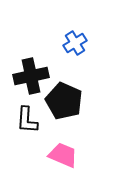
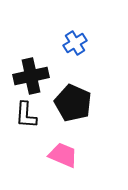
black pentagon: moved 9 px right, 2 px down
black L-shape: moved 1 px left, 5 px up
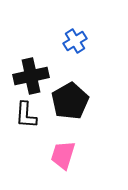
blue cross: moved 2 px up
black pentagon: moved 3 px left, 2 px up; rotated 18 degrees clockwise
pink trapezoid: rotated 96 degrees counterclockwise
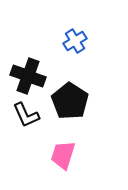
black cross: moved 3 px left; rotated 32 degrees clockwise
black pentagon: rotated 9 degrees counterclockwise
black L-shape: rotated 28 degrees counterclockwise
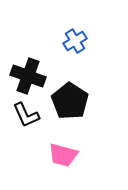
pink trapezoid: rotated 92 degrees counterclockwise
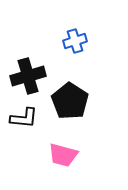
blue cross: rotated 15 degrees clockwise
black cross: rotated 36 degrees counterclockwise
black L-shape: moved 2 px left, 3 px down; rotated 60 degrees counterclockwise
